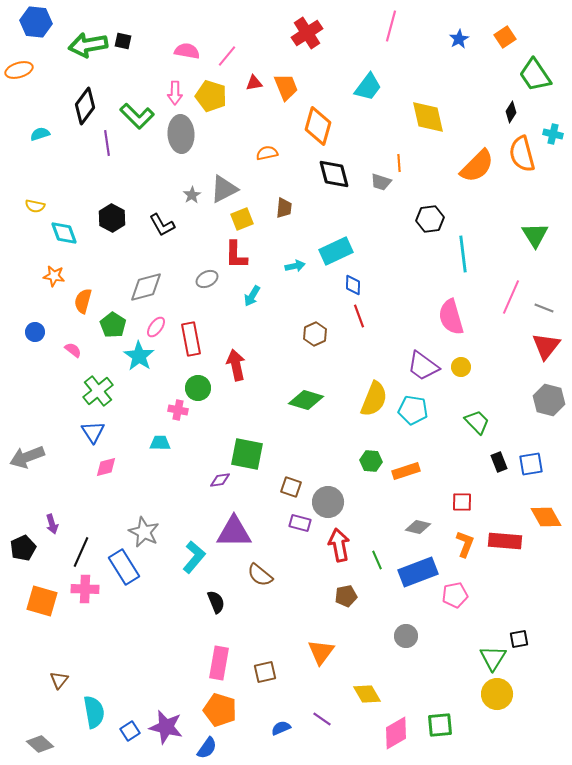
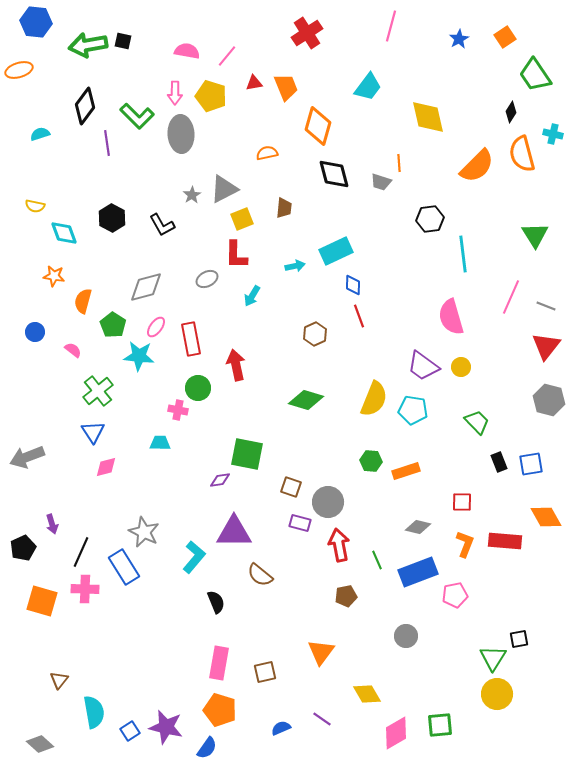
gray line at (544, 308): moved 2 px right, 2 px up
cyan star at (139, 356): rotated 28 degrees counterclockwise
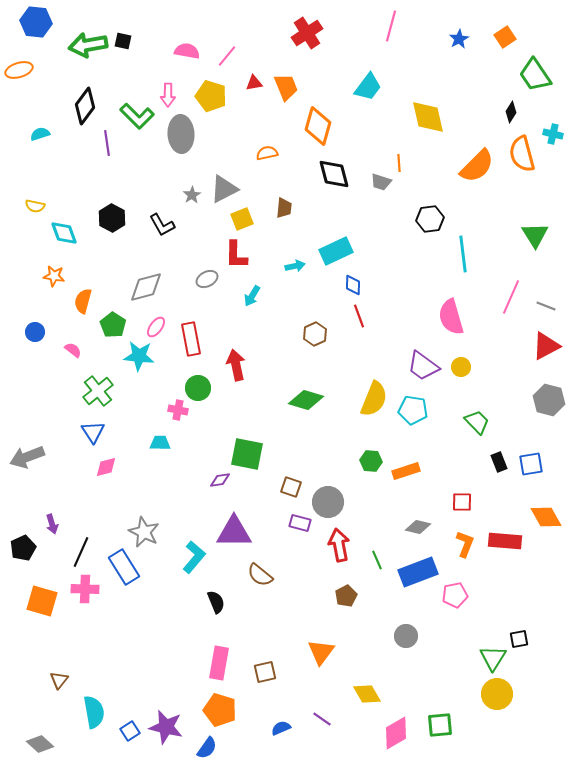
pink arrow at (175, 93): moved 7 px left, 2 px down
red triangle at (546, 346): rotated 24 degrees clockwise
brown pentagon at (346, 596): rotated 15 degrees counterclockwise
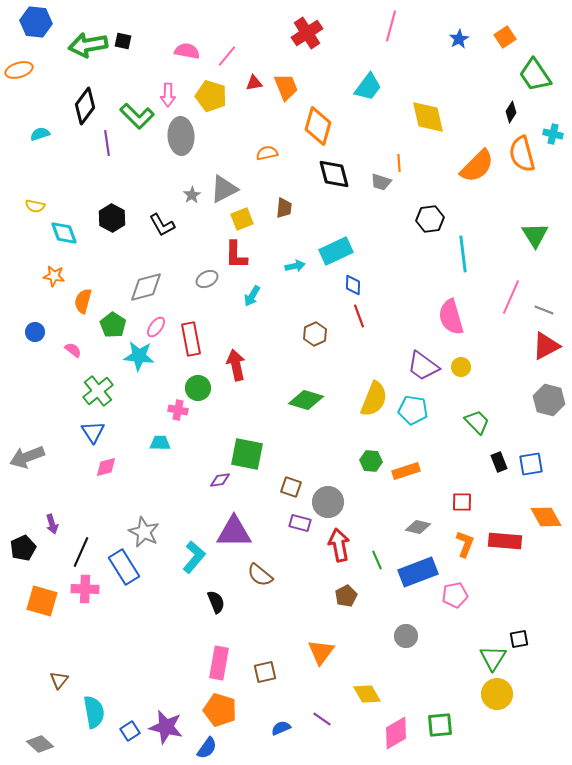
gray ellipse at (181, 134): moved 2 px down
gray line at (546, 306): moved 2 px left, 4 px down
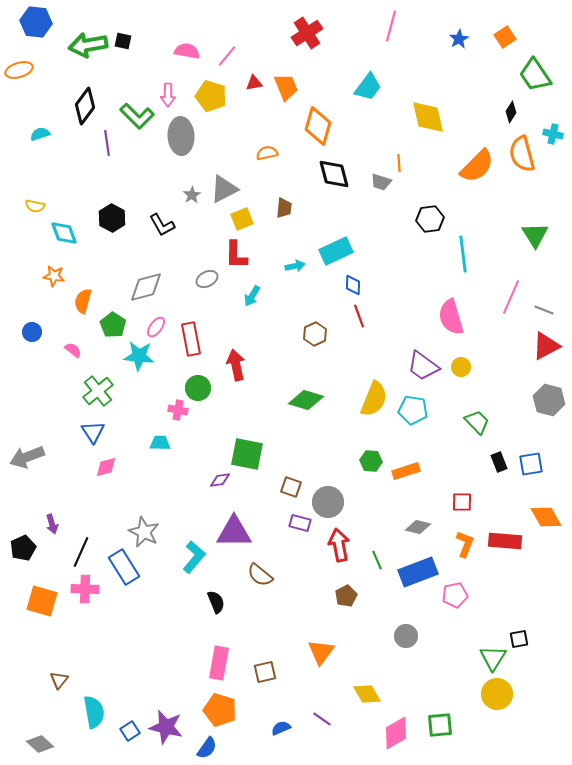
blue circle at (35, 332): moved 3 px left
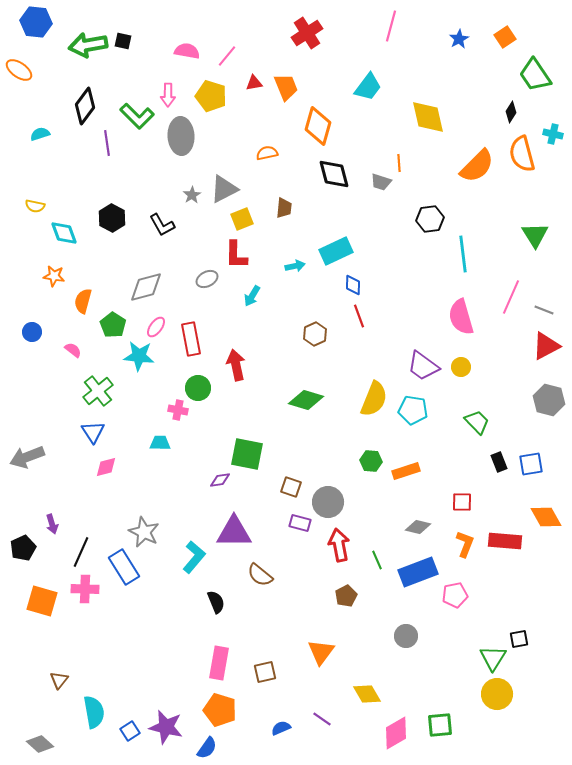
orange ellipse at (19, 70): rotated 52 degrees clockwise
pink semicircle at (451, 317): moved 10 px right
